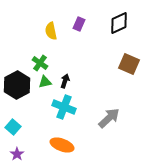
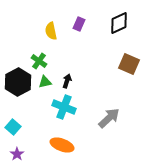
green cross: moved 1 px left, 2 px up
black arrow: moved 2 px right
black hexagon: moved 1 px right, 3 px up
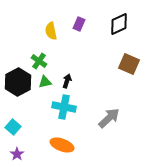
black diamond: moved 1 px down
cyan cross: rotated 10 degrees counterclockwise
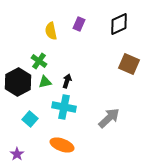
cyan square: moved 17 px right, 8 px up
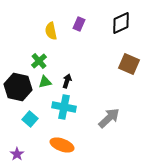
black diamond: moved 2 px right, 1 px up
green cross: rotated 14 degrees clockwise
black hexagon: moved 5 px down; rotated 20 degrees counterclockwise
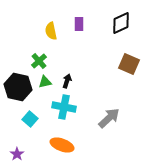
purple rectangle: rotated 24 degrees counterclockwise
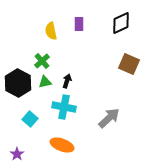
green cross: moved 3 px right
black hexagon: moved 4 px up; rotated 16 degrees clockwise
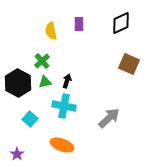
cyan cross: moved 1 px up
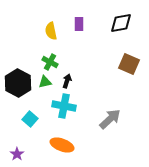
black diamond: rotated 15 degrees clockwise
green cross: moved 8 px right, 1 px down; rotated 21 degrees counterclockwise
gray arrow: moved 1 px right, 1 px down
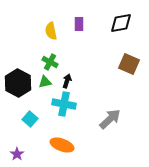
cyan cross: moved 2 px up
